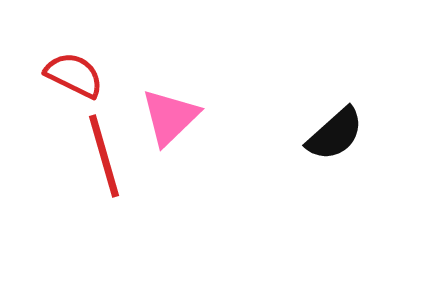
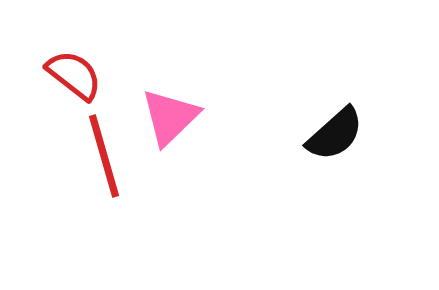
red semicircle: rotated 12 degrees clockwise
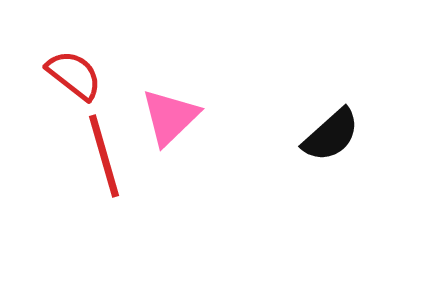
black semicircle: moved 4 px left, 1 px down
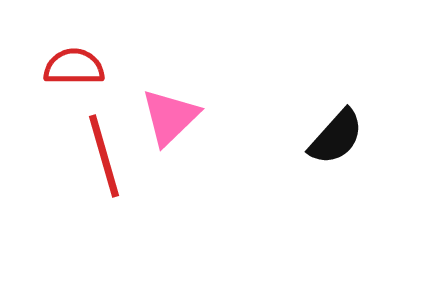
red semicircle: moved 8 px up; rotated 38 degrees counterclockwise
black semicircle: moved 5 px right, 2 px down; rotated 6 degrees counterclockwise
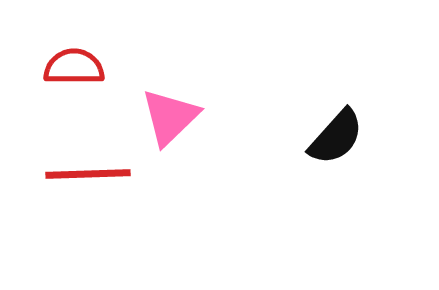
red line: moved 16 px left, 18 px down; rotated 76 degrees counterclockwise
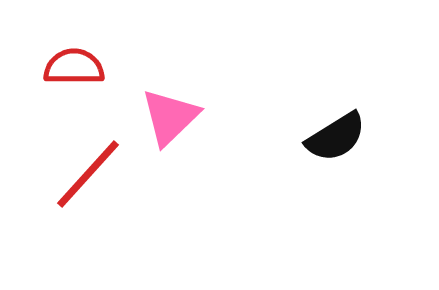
black semicircle: rotated 16 degrees clockwise
red line: rotated 46 degrees counterclockwise
